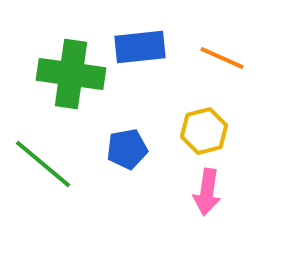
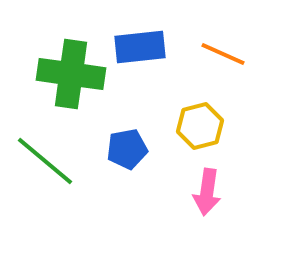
orange line: moved 1 px right, 4 px up
yellow hexagon: moved 4 px left, 5 px up
green line: moved 2 px right, 3 px up
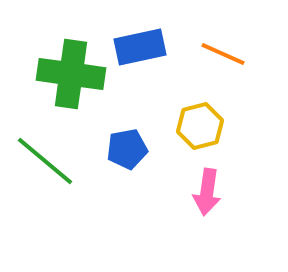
blue rectangle: rotated 6 degrees counterclockwise
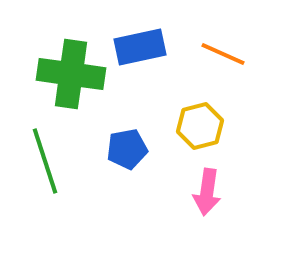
green line: rotated 32 degrees clockwise
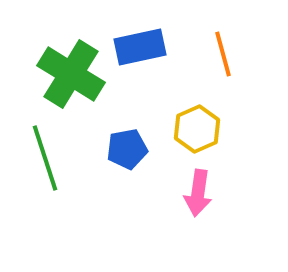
orange line: rotated 51 degrees clockwise
green cross: rotated 24 degrees clockwise
yellow hexagon: moved 3 px left, 3 px down; rotated 9 degrees counterclockwise
green line: moved 3 px up
pink arrow: moved 9 px left, 1 px down
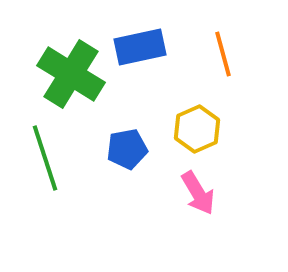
pink arrow: rotated 39 degrees counterclockwise
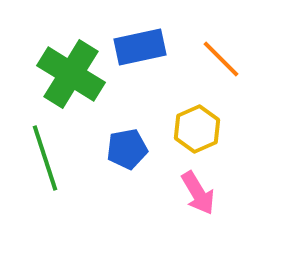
orange line: moved 2 px left, 5 px down; rotated 30 degrees counterclockwise
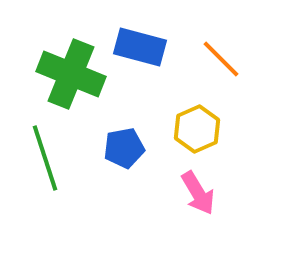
blue rectangle: rotated 27 degrees clockwise
green cross: rotated 10 degrees counterclockwise
blue pentagon: moved 3 px left, 1 px up
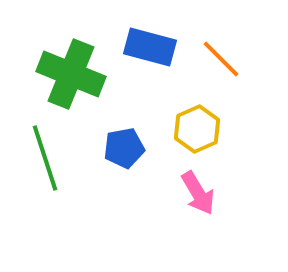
blue rectangle: moved 10 px right
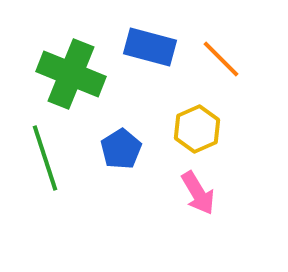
blue pentagon: moved 3 px left, 1 px down; rotated 21 degrees counterclockwise
